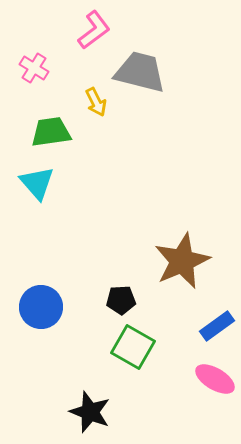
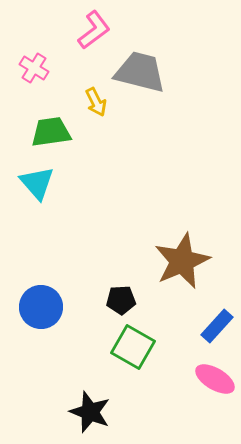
blue rectangle: rotated 12 degrees counterclockwise
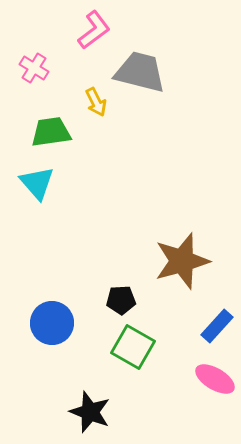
brown star: rotated 8 degrees clockwise
blue circle: moved 11 px right, 16 px down
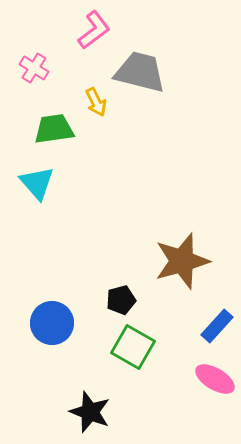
green trapezoid: moved 3 px right, 3 px up
black pentagon: rotated 12 degrees counterclockwise
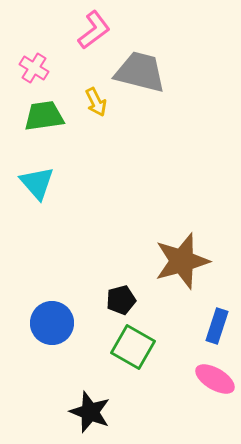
green trapezoid: moved 10 px left, 13 px up
blue rectangle: rotated 24 degrees counterclockwise
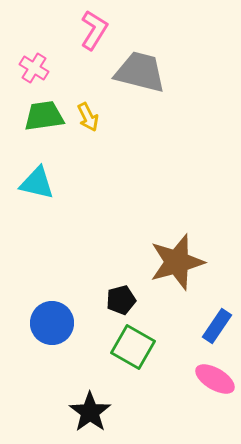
pink L-shape: rotated 21 degrees counterclockwise
yellow arrow: moved 8 px left, 15 px down
cyan triangle: rotated 36 degrees counterclockwise
brown star: moved 5 px left, 1 px down
blue rectangle: rotated 16 degrees clockwise
black star: rotated 15 degrees clockwise
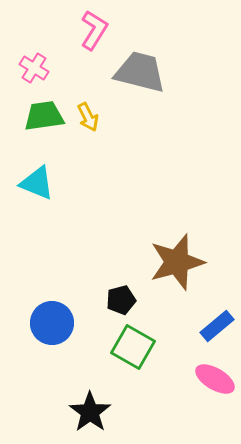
cyan triangle: rotated 9 degrees clockwise
blue rectangle: rotated 16 degrees clockwise
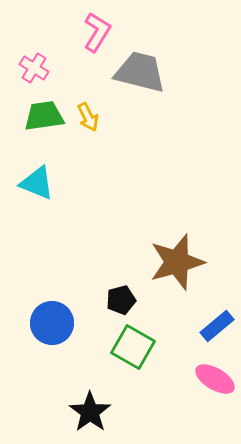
pink L-shape: moved 3 px right, 2 px down
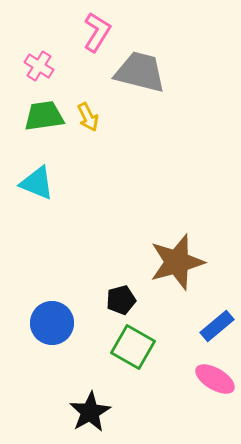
pink cross: moved 5 px right, 2 px up
black star: rotated 6 degrees clockwise
